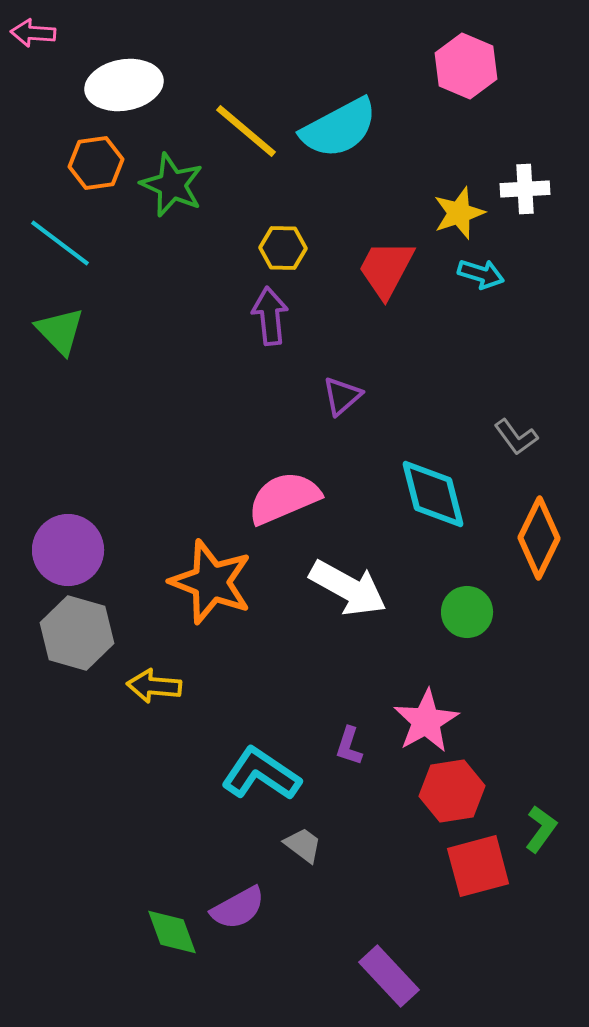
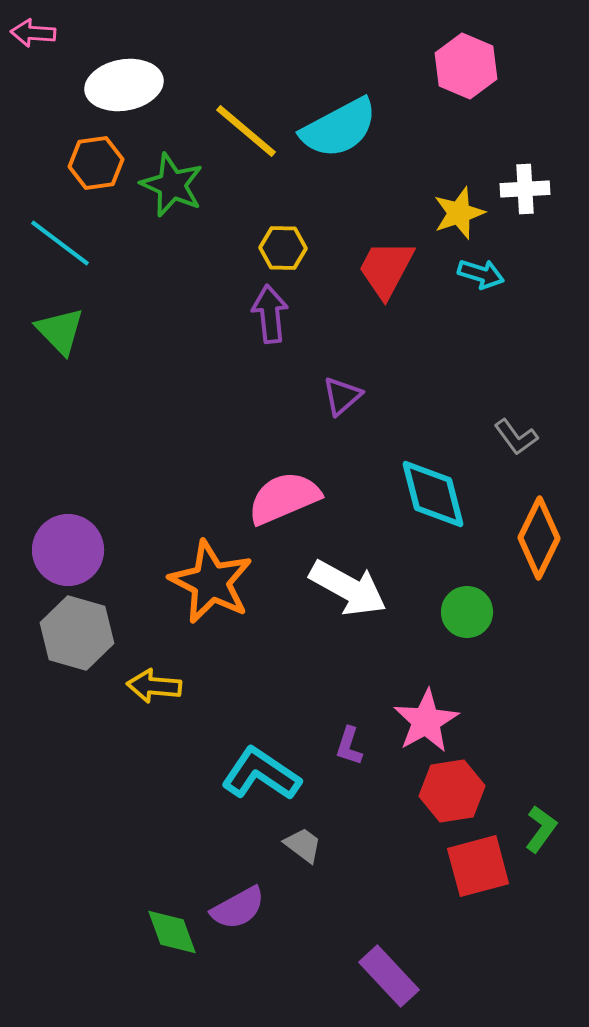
purple arrow: moved 2 px up
orange star: rotated 6 degrees clockwise
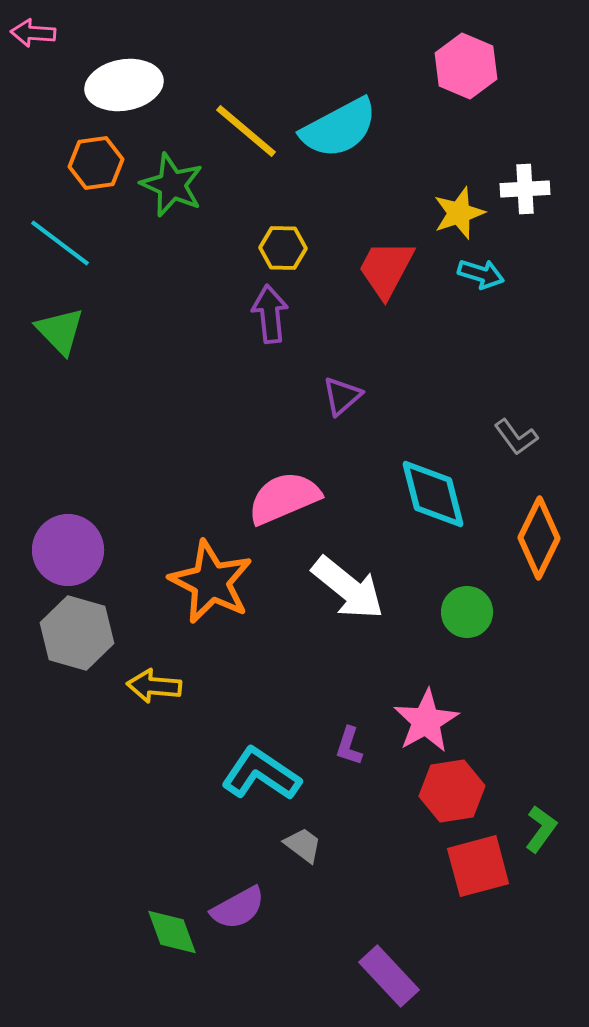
white arrow: rotated 10 degrees clockwise
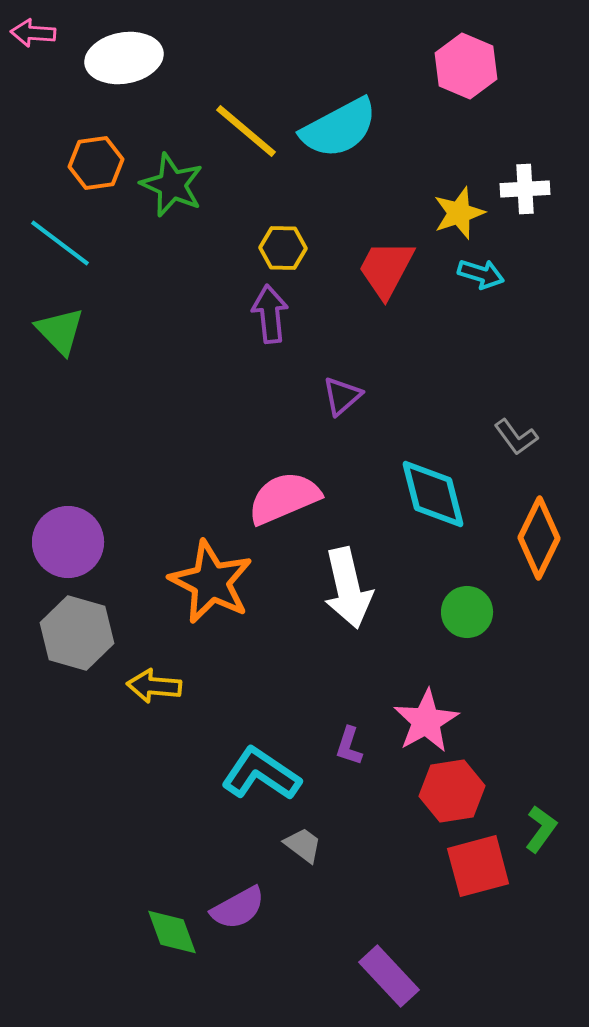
white ellipse: moved 27 px up
purple circle: moved 8 px up
white arrow: rotated 38 degrees clockwise
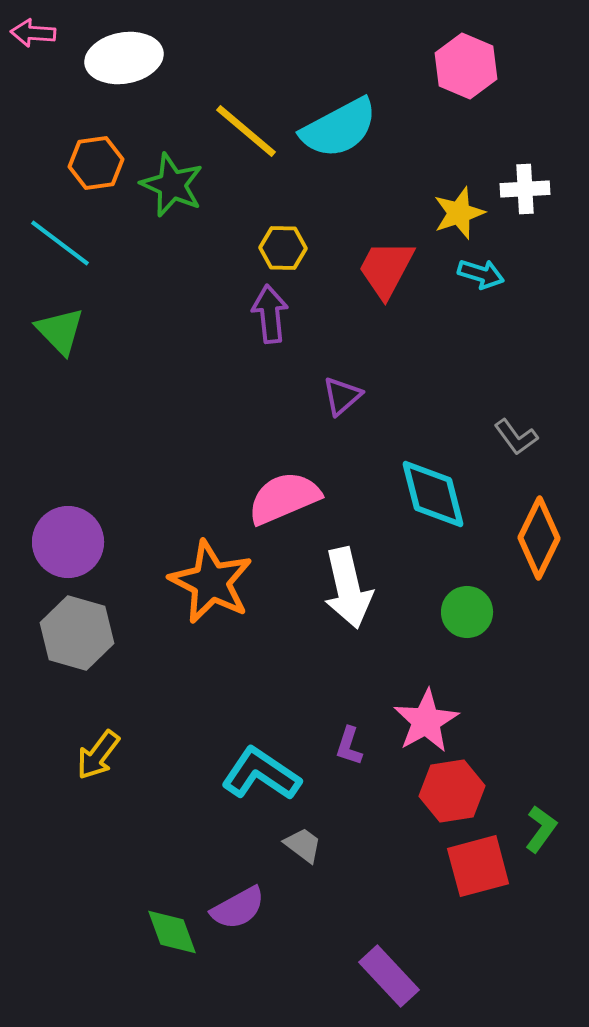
yellow arrow: moved 56 px left, 69 px down; rotated 58 degrees counterclockwise
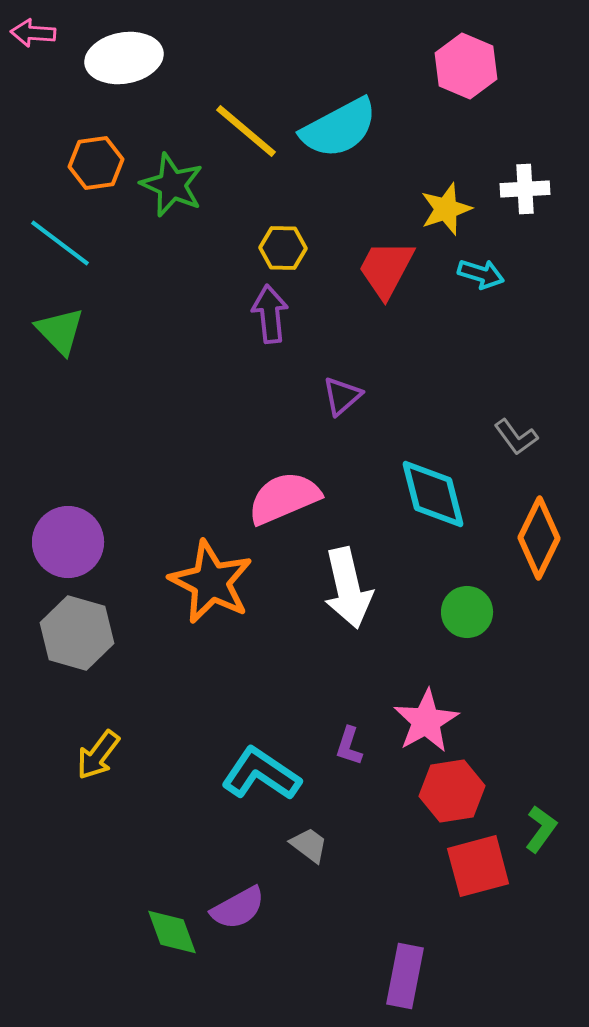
yellow star: moved 13 px left, 4 px up
gray trapezoid: moved 6 px right
purple rectangle: moved 16 px right; rotated 54 degrees clockwise
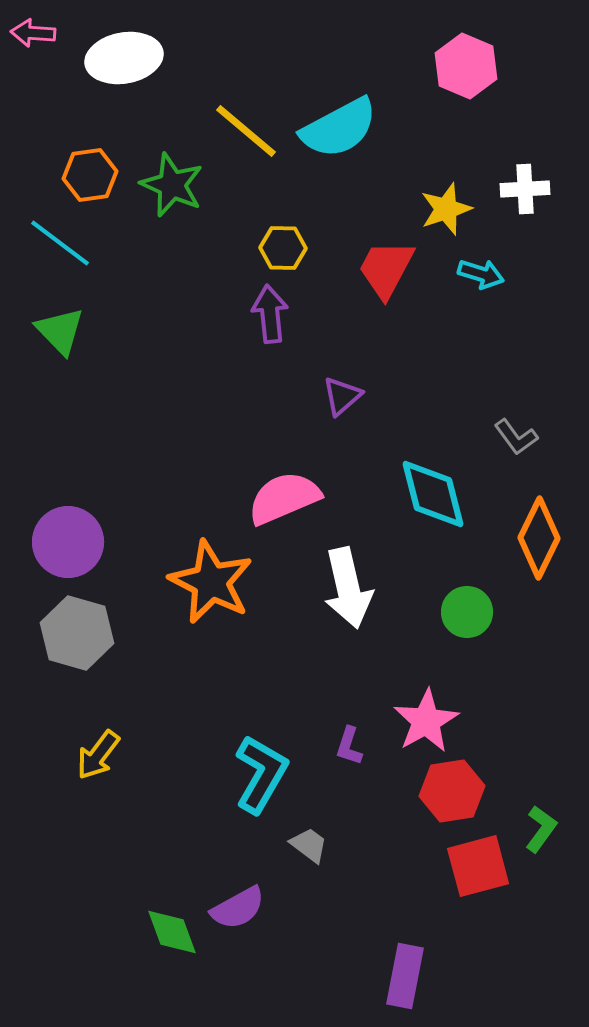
orange hexagon: moved 6 px left, 12 px down
cyan L-shape: rotated 86 degrees clockwise
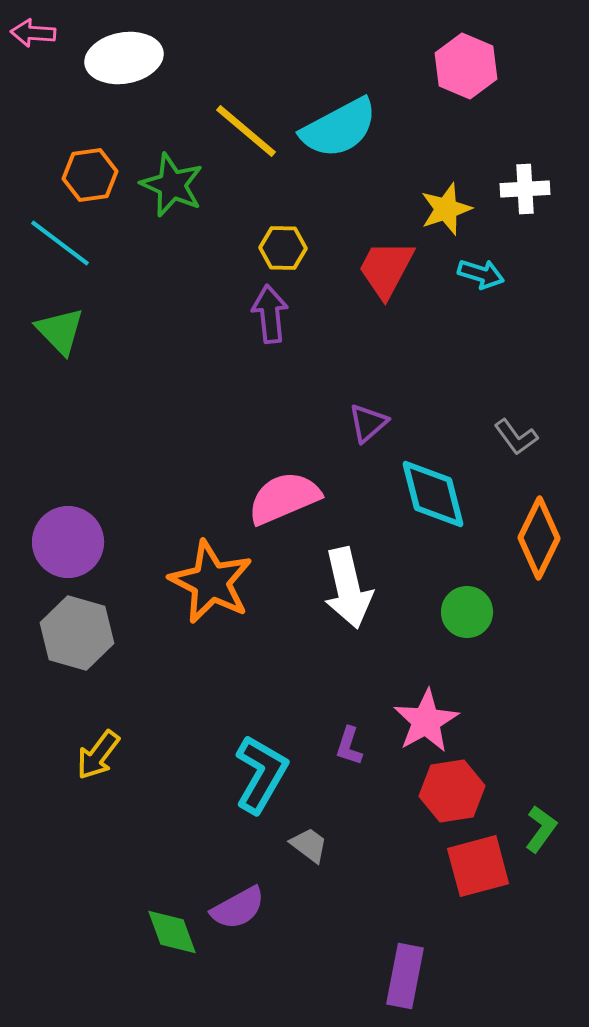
purple triangle: moved 26 px right, 27 px down
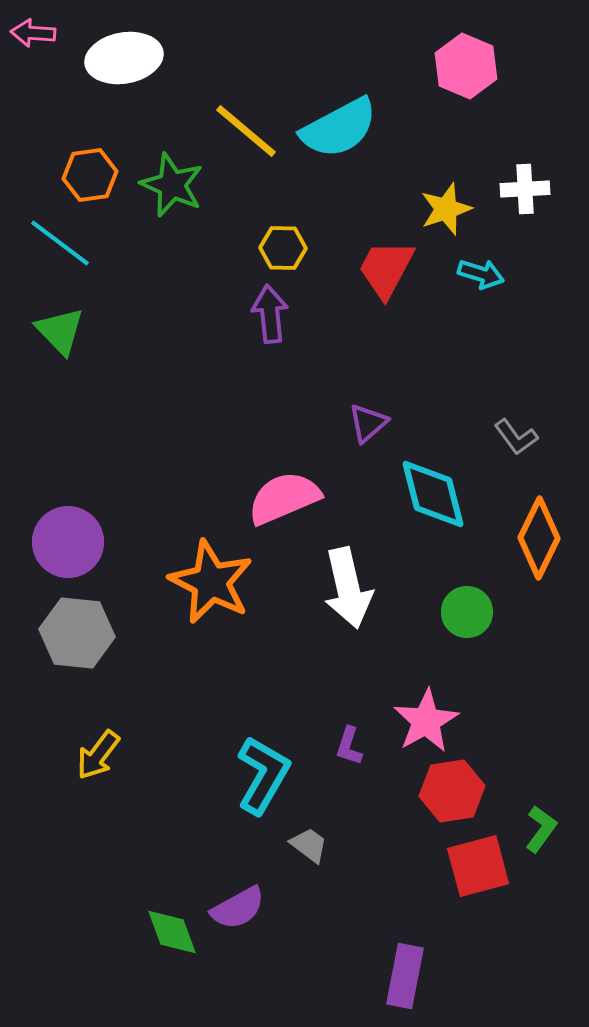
gray hexagon: rotated 10 degrees counterclockwise
cyan L-shape: moved 2 px right, 1 px down
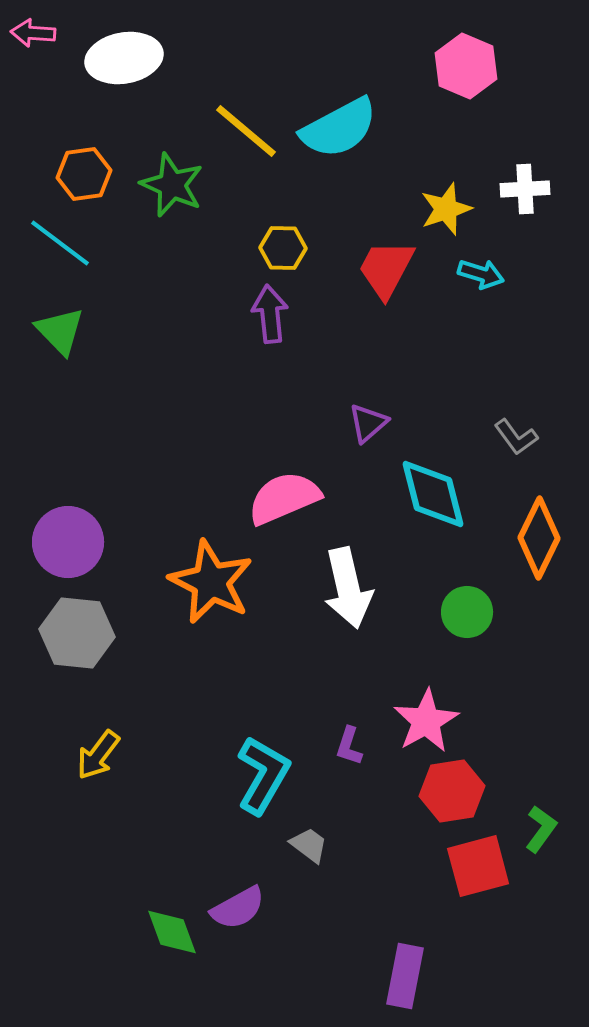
orange hexagon: moved 6 px left, 1 px up
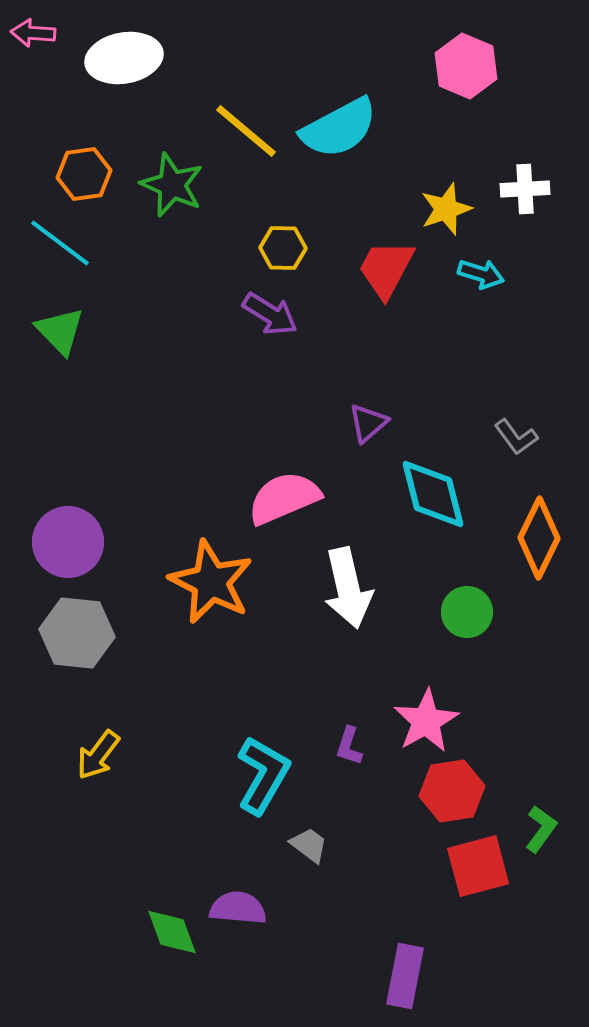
purple arrow: rotated 128 degrees clockwise
purple semicircle: rotated 146 degrees counterclockwise
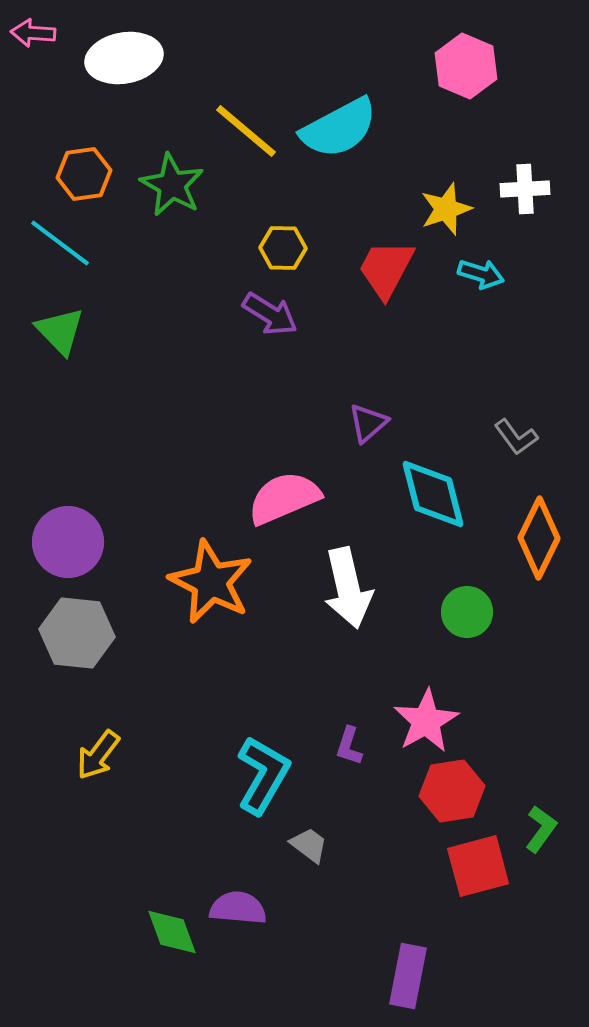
green star: rotated 6 degrees clockwise
purple rectangle: moved 3 px right
